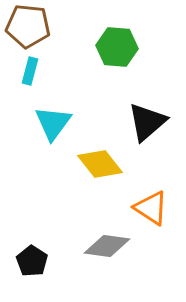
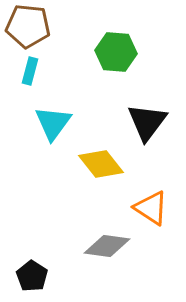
green hexagon: moved 1 px left, 5 px down
black triangle: rotated 12 degrees counterclockwise
yellow diamond: moved 1 px right
black pentagon: moved 15 px down
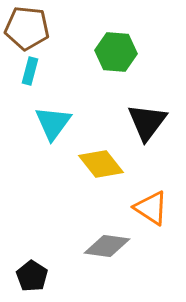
brown pentagon: moved 1 px left, 2 px down
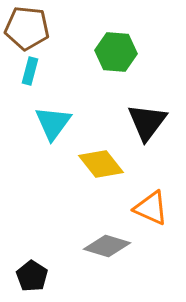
orange triangle: rotated 9 degrees counterclockwise
gray diamond: rotated 9 degrees clockwise
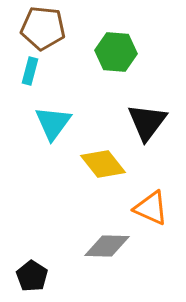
brown pentagon: moved 16 px right
yellow diamond: moved 2 px right
gray diamond: rotated 15 degrees counterclockwise
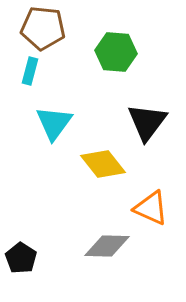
cyan triangle: moved 1 px right
black pentagon: moved 11 px left, 18 px up
